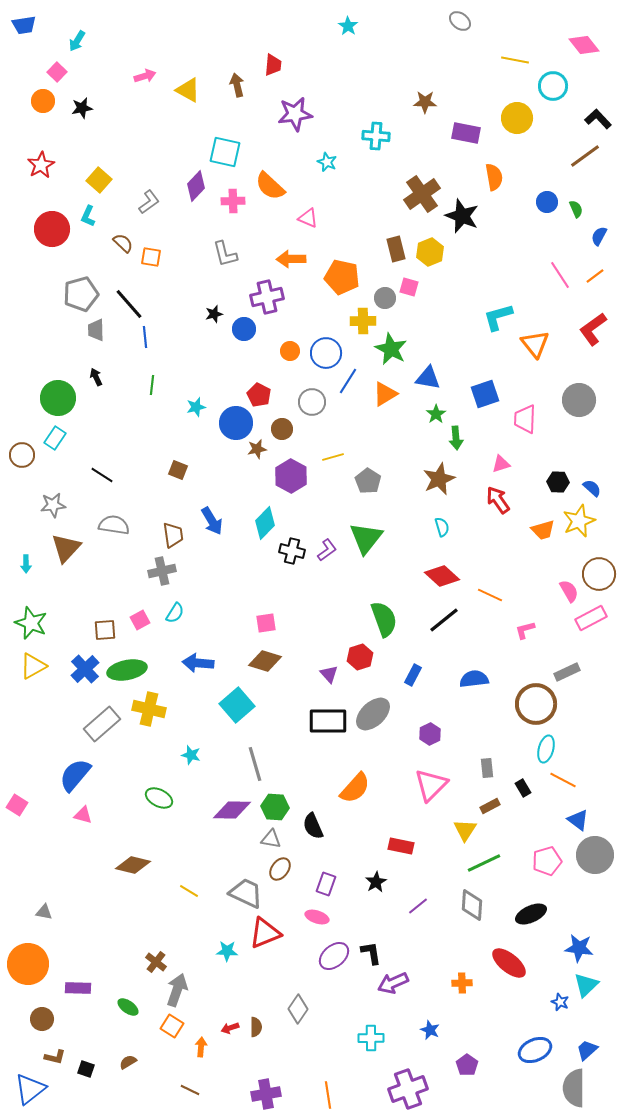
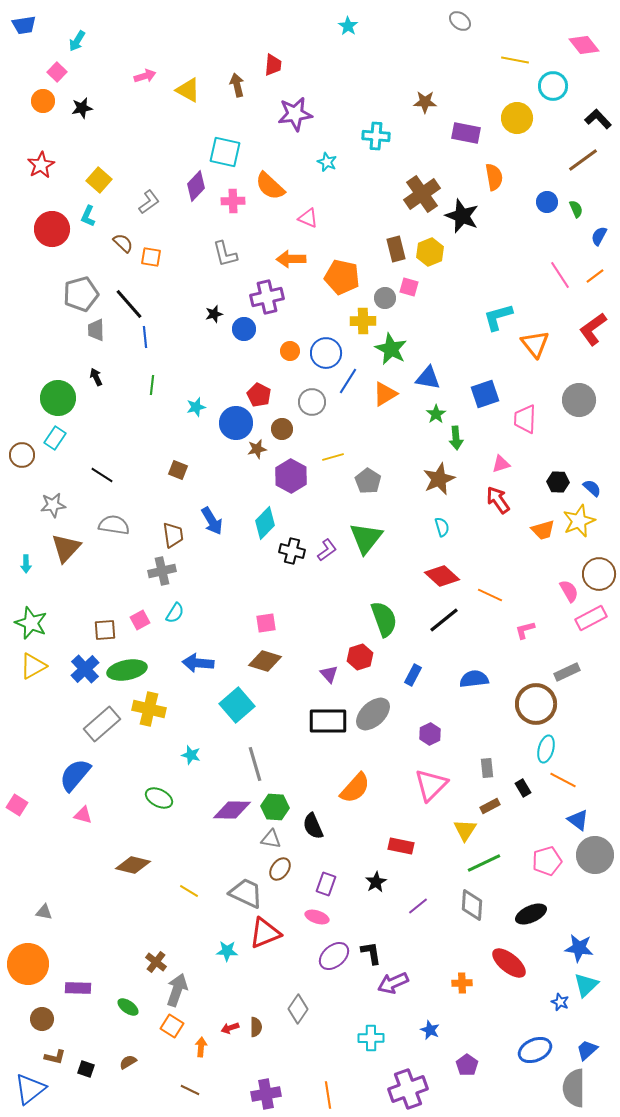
brown line at (585, 156): moved 2 px left, 4 px down
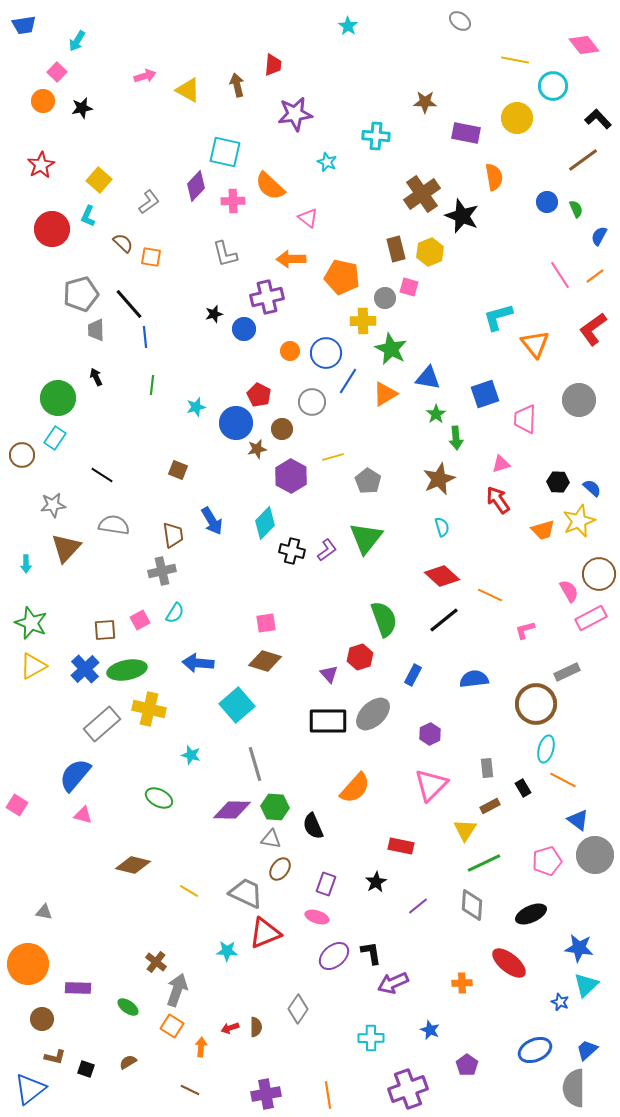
pink triangle at (308, 218): rotated 15 degrees clockwise
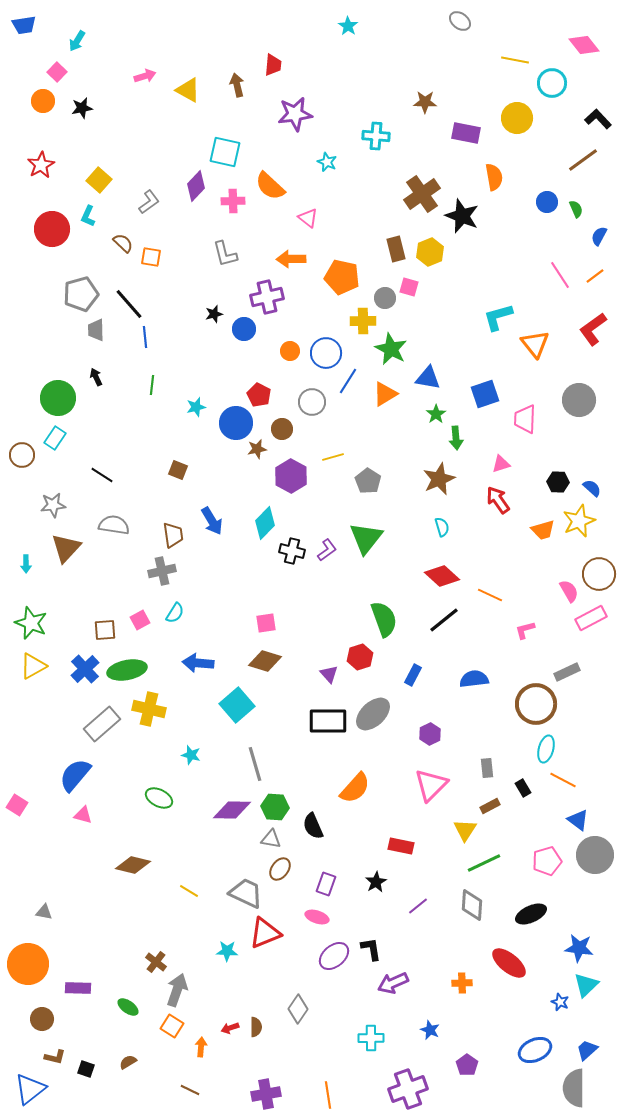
cyan circle at (553, 86): moved 1 px left, 3 px up
black L-shape at (371, 953): moved 4 px up
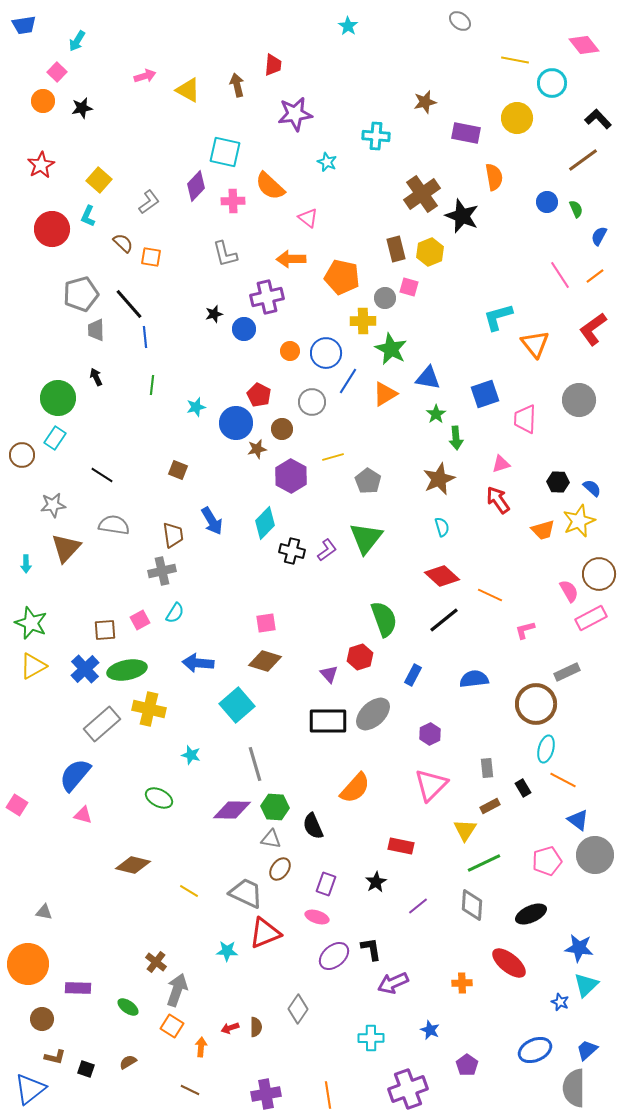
brown star at (425, 102): rotated 15 degrees counterclockwise
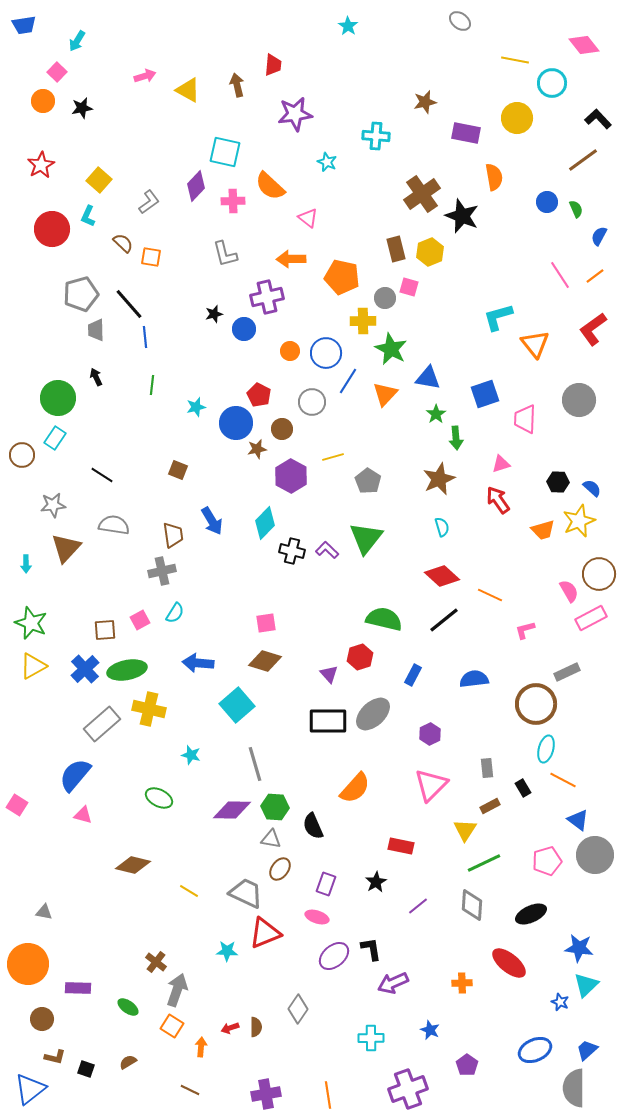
orange triangle at (385, 394): rotated 16 degrees counterclockwise
purple L-shape at (327, 550): rotated 100 degrees counterclockwise
green semicircle at (384, 619): rotated 57 degrees counterclockwise
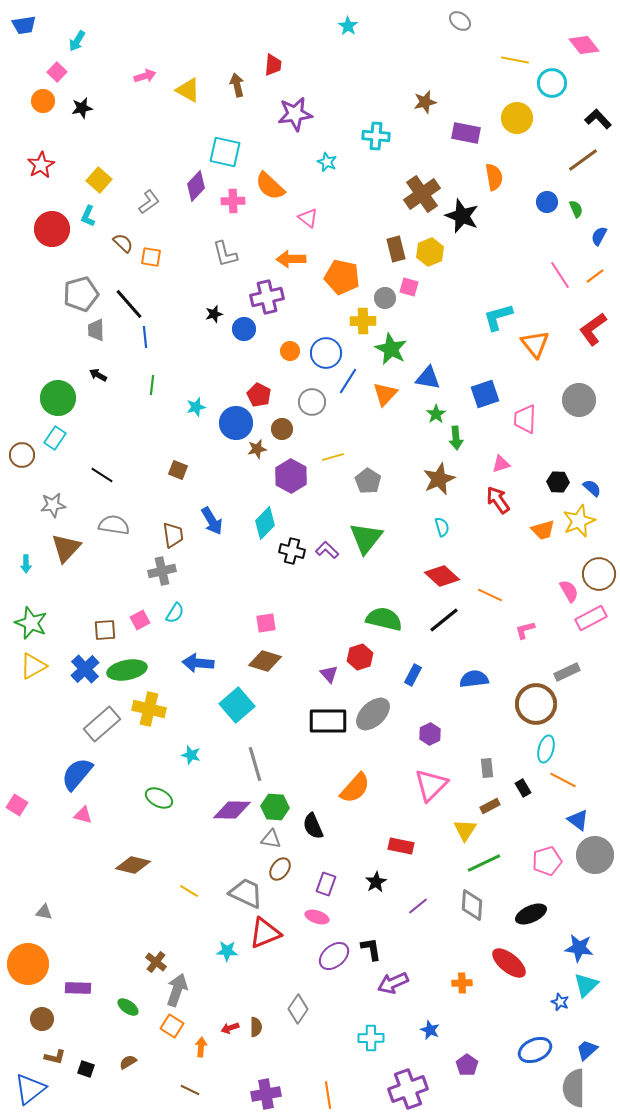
black arrow at (96, 377): moved 2 px right, 2 px up; rotated 36 degrees counterclockwise
blue semicircle at (75, 775): moved 2 px right, 1 px up
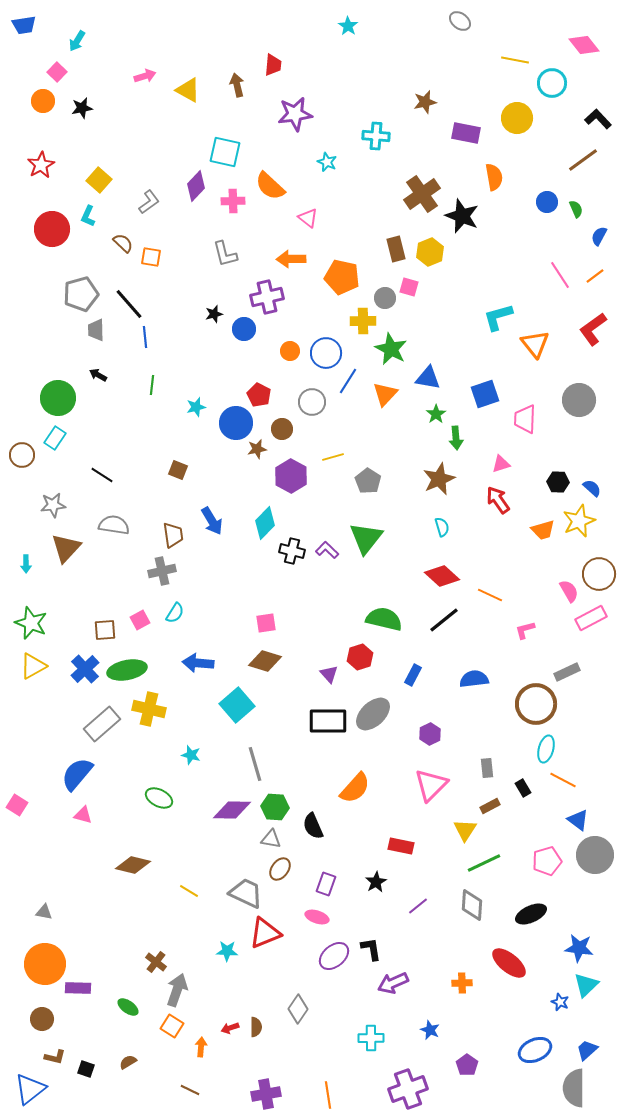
orange circle at (28, 964): moved 17 px right
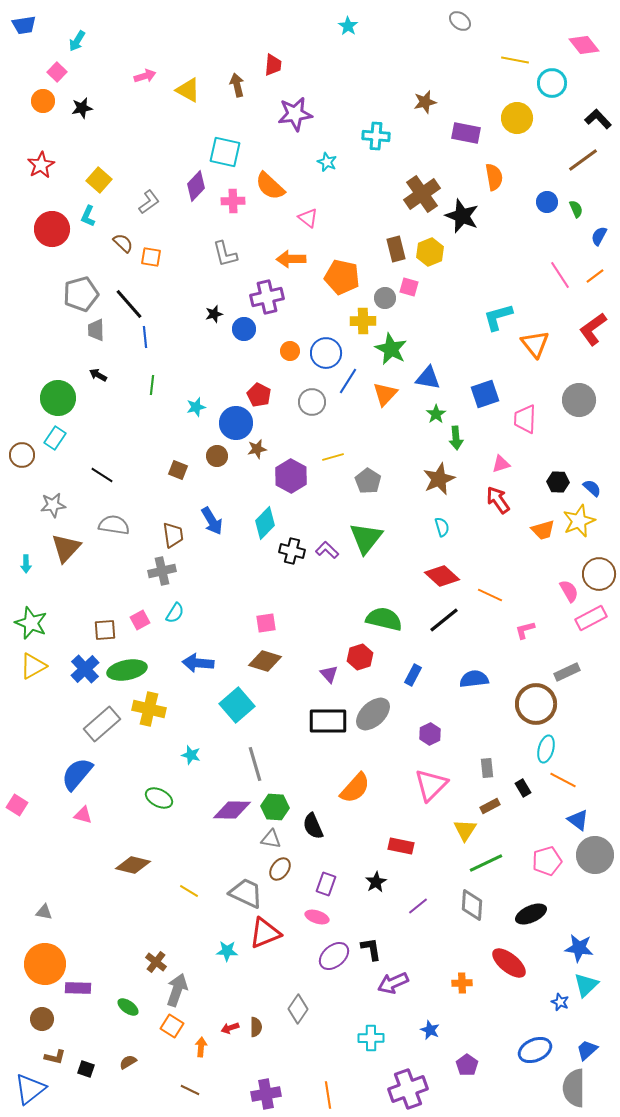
brown circle at (282, 429): moved 65 px left, 27 px down
green line at (484, 863): moved 2 px right
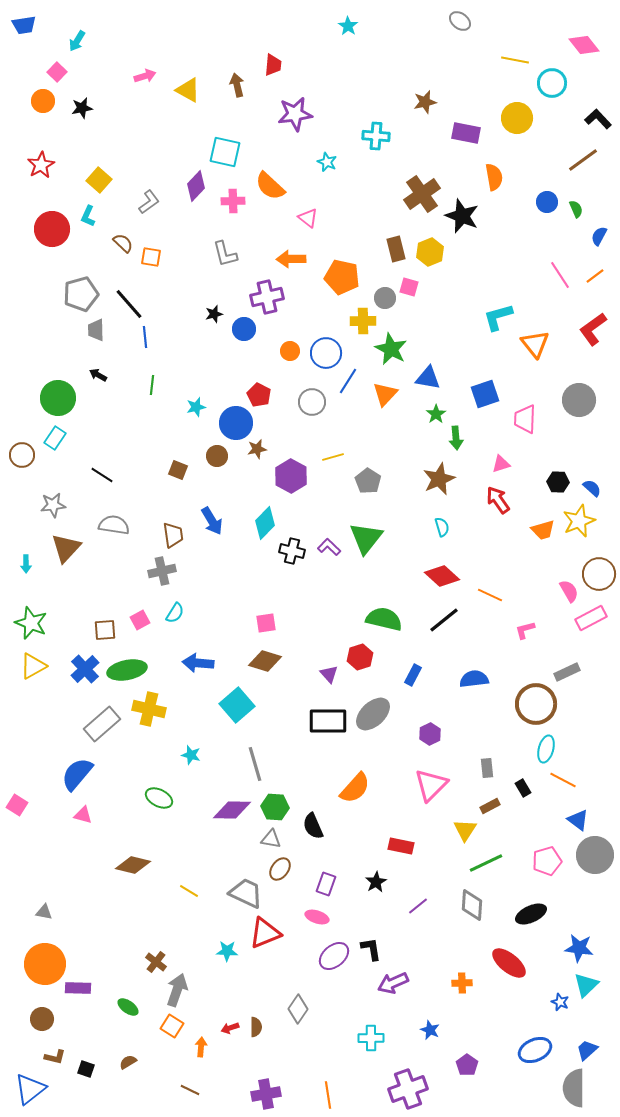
purple L-shape at (327, 550): moved 2 px right, 3 px up
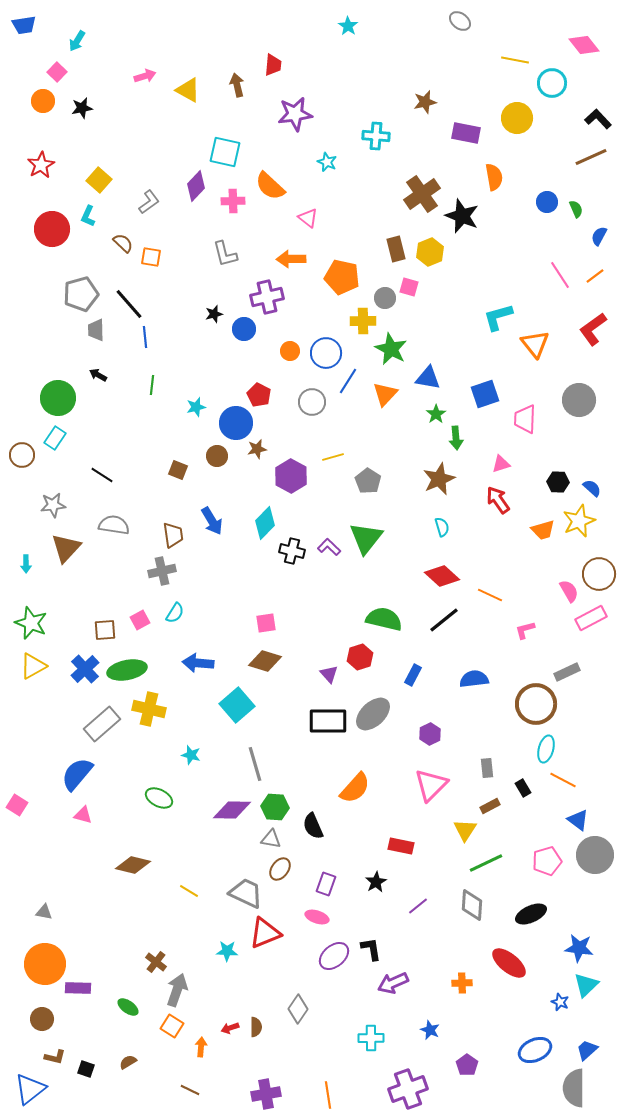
brown line at (583, 160): moved 8 px right, 3 px up; rotated 12 degrees clockwise
